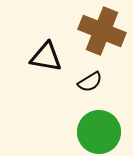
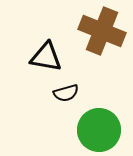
black semicircle: moved 24 px left, 11 px down; rotated 15 degrees clockwise
green circle: moved 2 px up
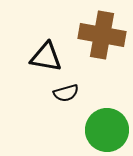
brown cross: moved 4 px down; rotated 12 degrees counterclockwise
green circle: moved 8 px right
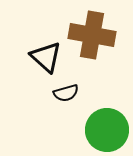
brown cross: moved 10 px left
black triangle: rotated 32 degrees clockwise
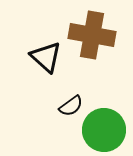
black semicircle: moved 5 px right, 13 px down; rotated 20 degrees counterclockwise
green circle: moved 3 px left
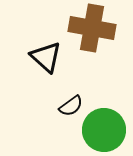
brown cross: moved 7 px up
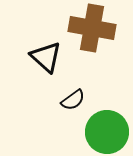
black semicircle: moved 2 px right, 6 px up
green circle: moved 3 px right, 2 px down
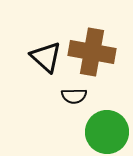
brown cross: moved 24 px down
black semicircle: moved 1 px right, 4 px up; rotated 35 degrees clockwise
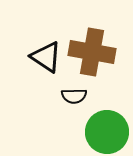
black triangle: rotated 8 degrees counterclockwise
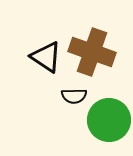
brown cross: rotated 9 degrees clockwise
green circle: moved 2 px right, 12 px up
